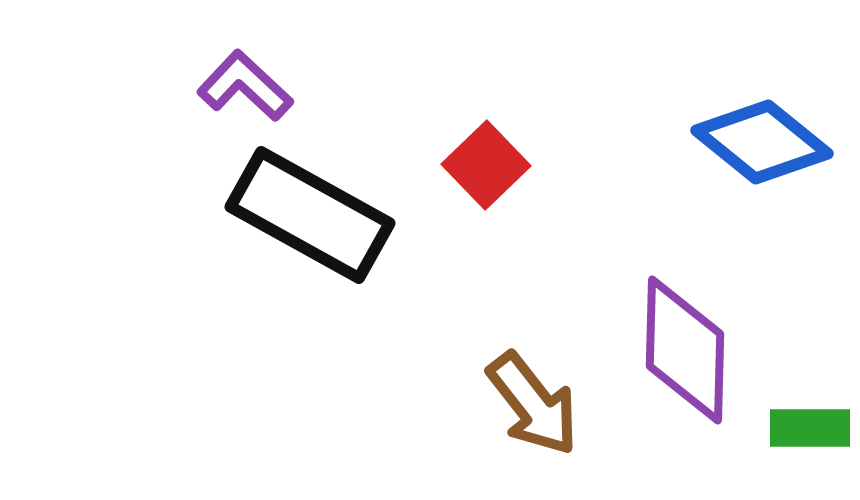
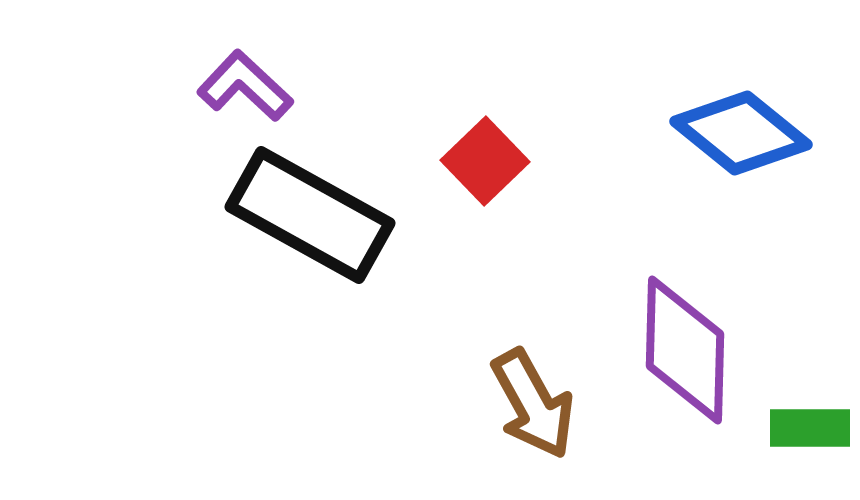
blue diamond: moved 21 px left, 9 px up
red square: moved 1 px left, 4 px up
brown arrow: rotated 9 degrees clockwise
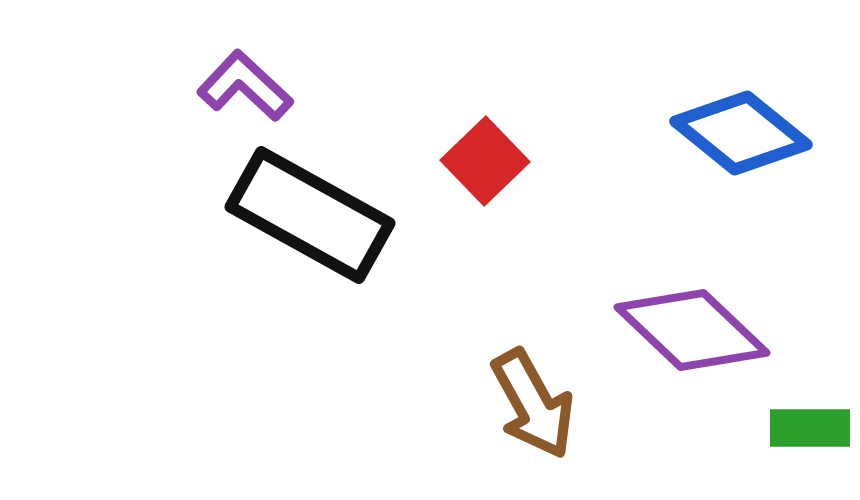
purple diamond: moved 7 px right, 20 px up; rotated 48 degrees counterclockwise
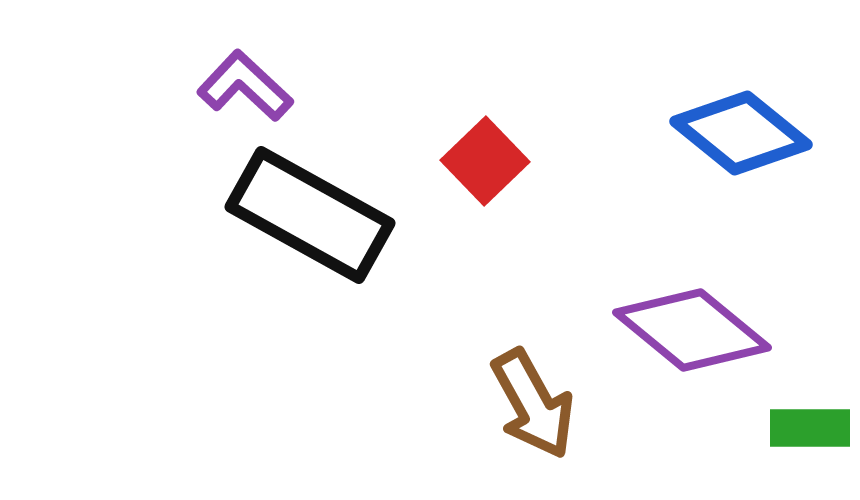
purple diamond: rotated 4 degrees counterclockwise
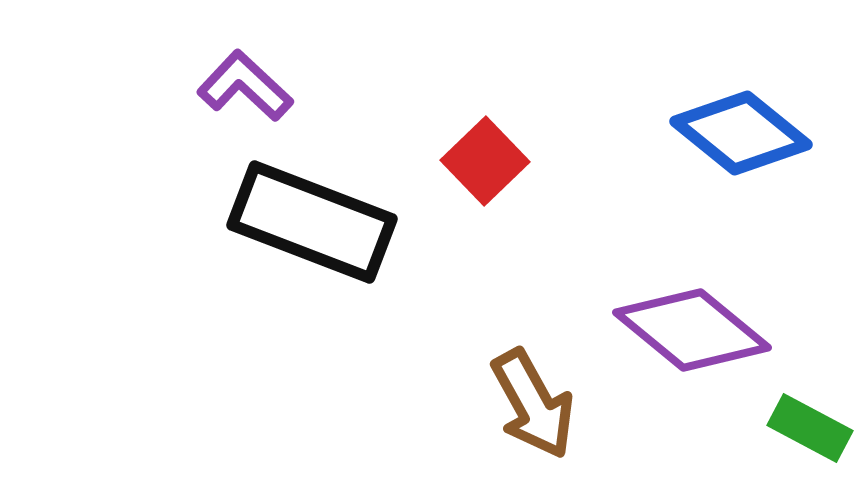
black rectangle: moved 2 px right, 7 px down; rotated 8 degrees counterclockwise
green rectangle: rotated 28 degrees clockwise
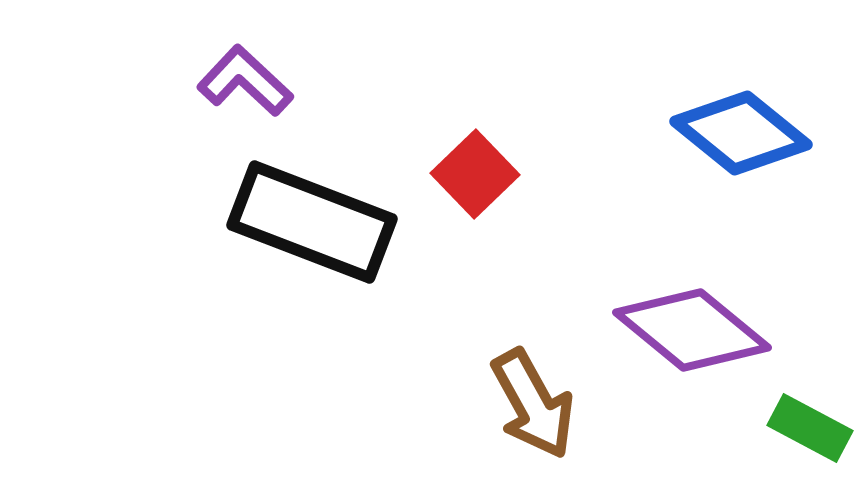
purple L-shape: moved 5 px up
red square: moved 10 px left, 13 px down
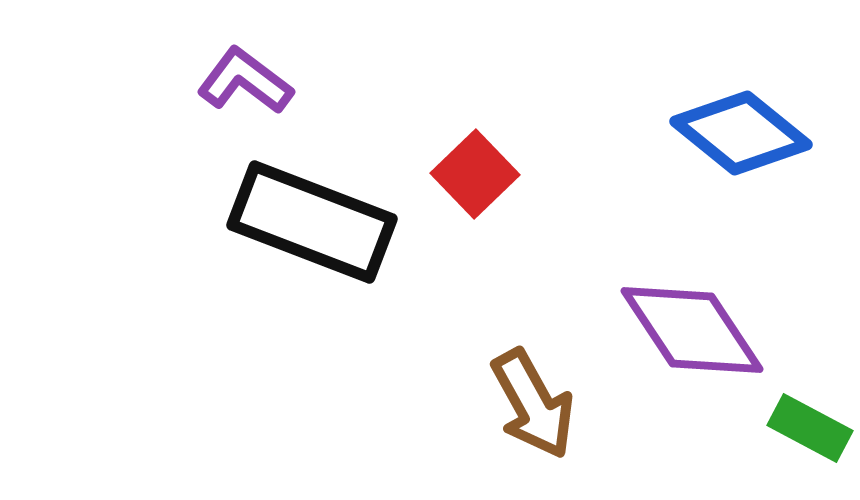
purple L-shape: rotated 6 degrees counterclockwise
purple diamond: rotated 17 degrees clockwise
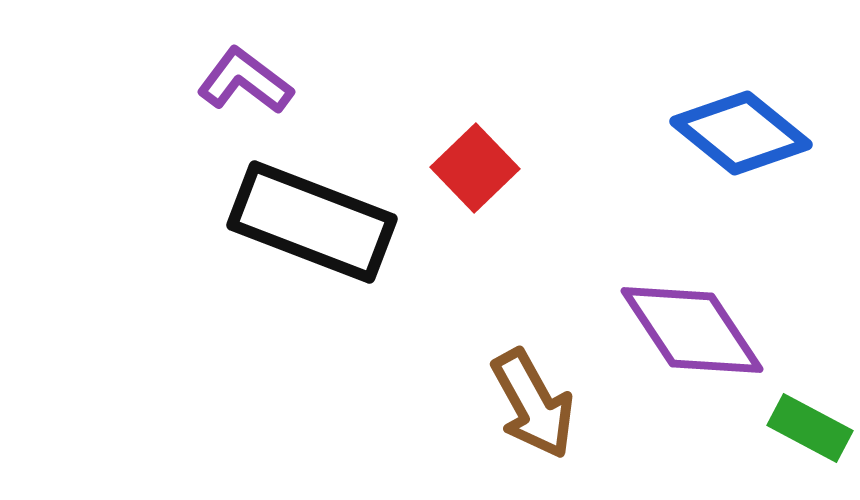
red square: moved 6 px up
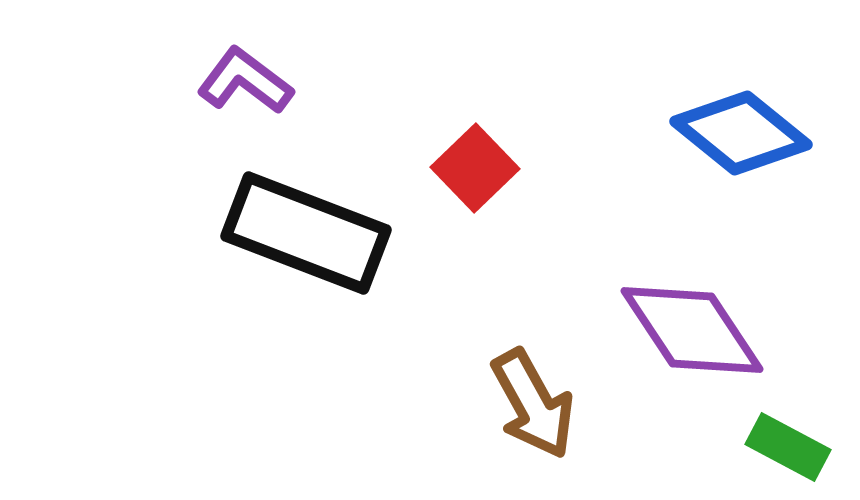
black rectangle: moved 6 px left, 11 px down
green rectangle: moved 22 px left, 19 px down
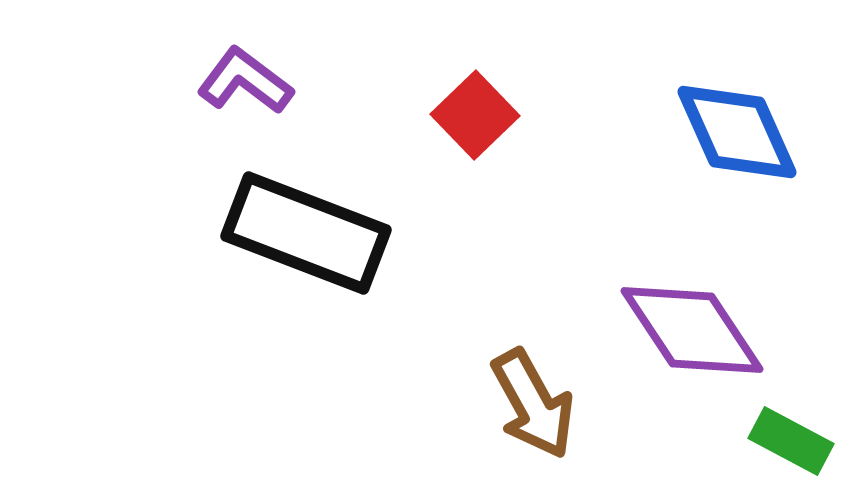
blue diamond: moved 4 px left, 1 px up; rotated 27 degrees clockwise
red square: moved 53 px up
green rectangle: moved 3 px right, 6 px up
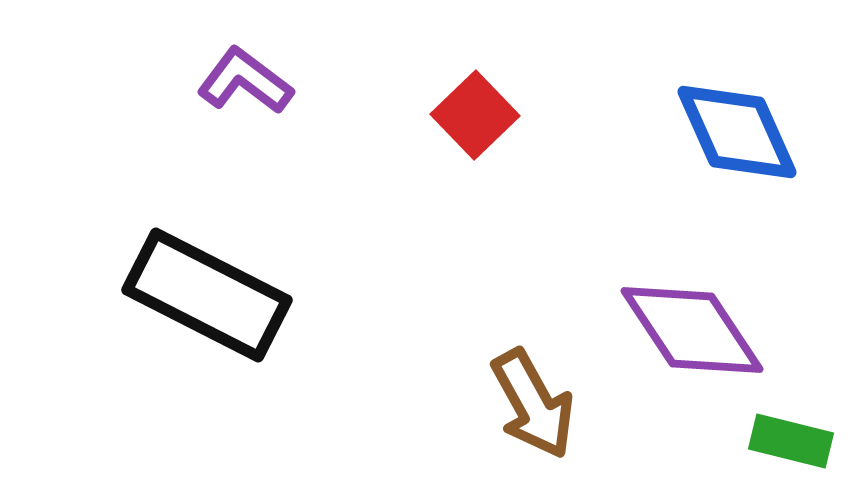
black rectangle: moved 99 px left, 62 px down; rotated 6 degrees clockwise
green rectangle: rotated 14 degrees counterclockwise
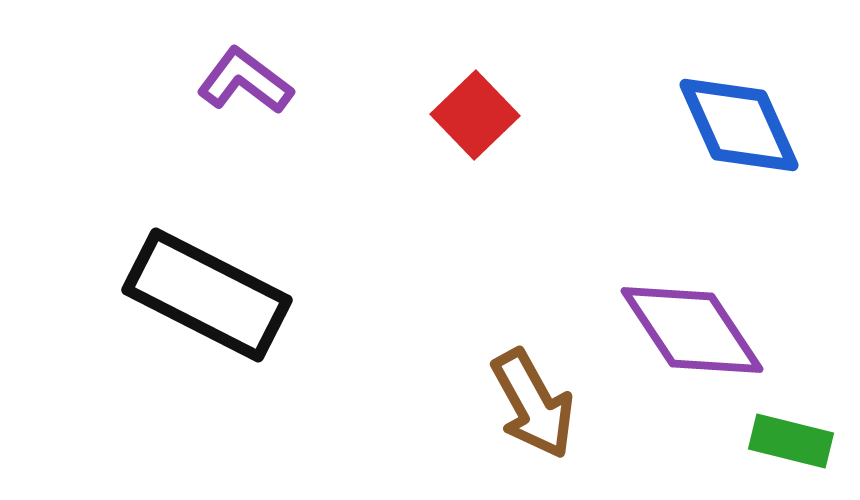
blue diamond: moved 2 px right, 7 px up
